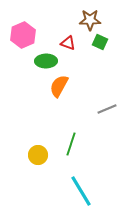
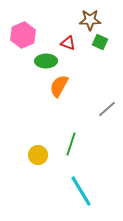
gray line: rotated 18 degrees counterclockwise
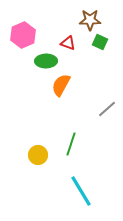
orange semicircle: moved 2 px right, 1 px up
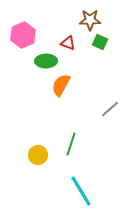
gray line: moved 3 px right
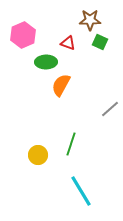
green ellipse: moved 1 px down
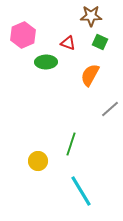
brown star: moved 1 px right, 4 px up
orange semicircle: moved 29 px right, 10 px up
yellow circle: moved 6 px down
